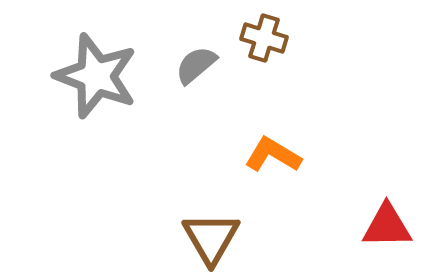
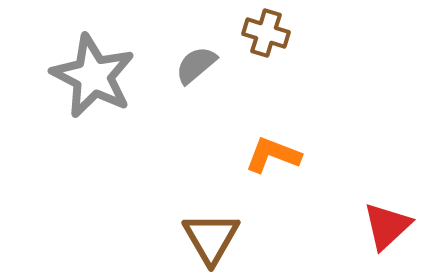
brown cross: moved 2 px right, 5 px up
gray star: moved 3 px left; rotated 6 degrees clockwise
orange L-shape: rotated 10 degrees counterclockwise
red triangle: rotated 42 degrees counterclockwise
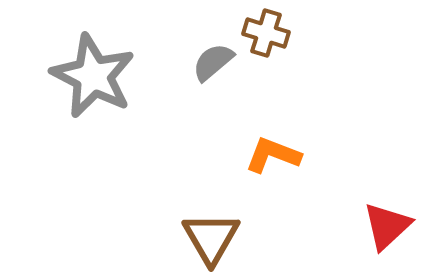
gray semicircle: moved 17 px right, 3 px up
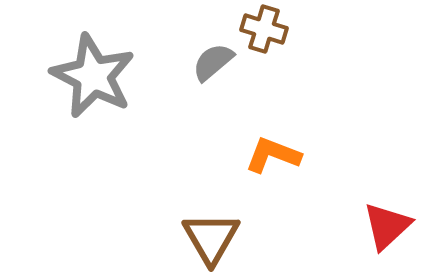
brown cross: moved 2 px left, 4 px up
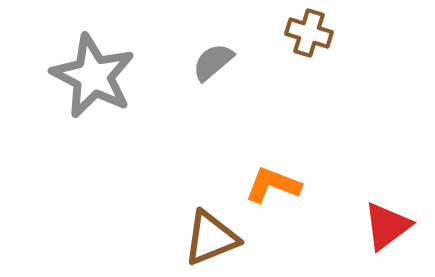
brown cross: moved 45 px right, 4 px down
orange L-shape: moved 30 px down
red triangle: rotated 6 degrees clockwise
brown triangle: rotated 38 degrees clockwise
